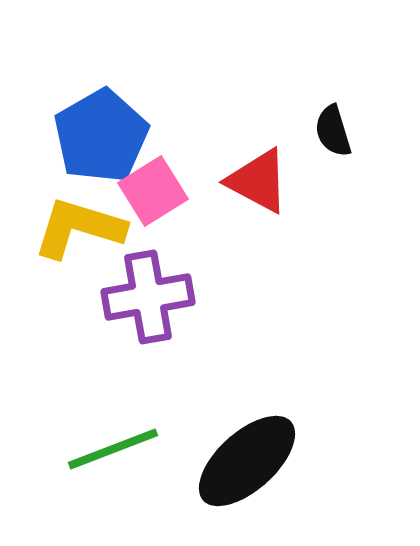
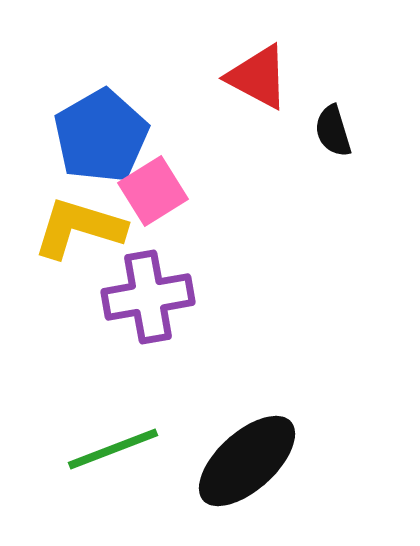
red triangle: moved 104 px up
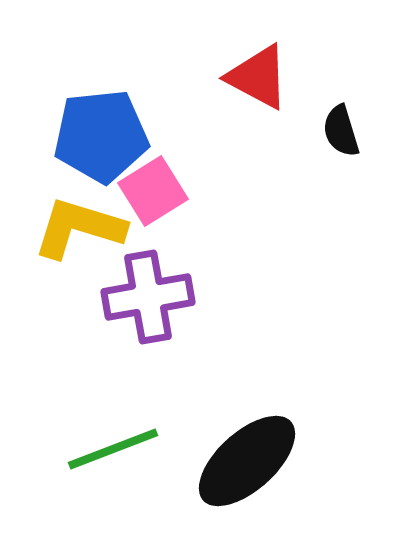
black semicircle: moved 8 px right
blue pentagon: rotated 24 degrees clockwise
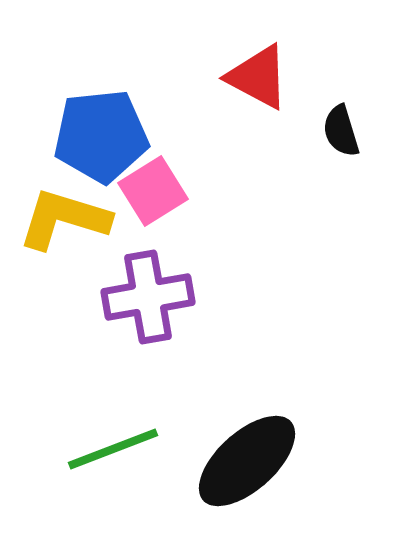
yellow L-shape: moved 15 px left, 9 px up
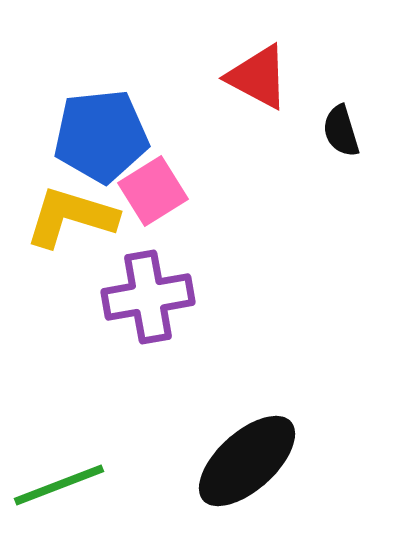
yellow L-shape: moved 7 px right, 2 px up
green line: moved 54 px left, 36 px down
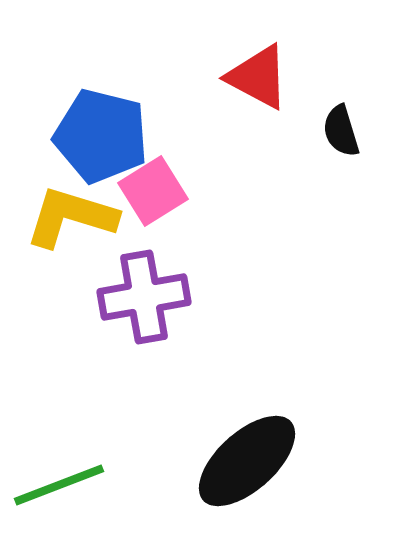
blue pentagon: rotated 20 degrees clockwise
purple cross: moved 4 px left
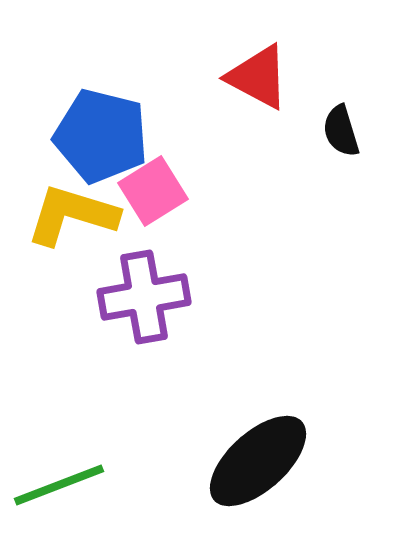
yellow L-shape: moved 1 px right, 2 px up
black ellipse: moved 11 px right
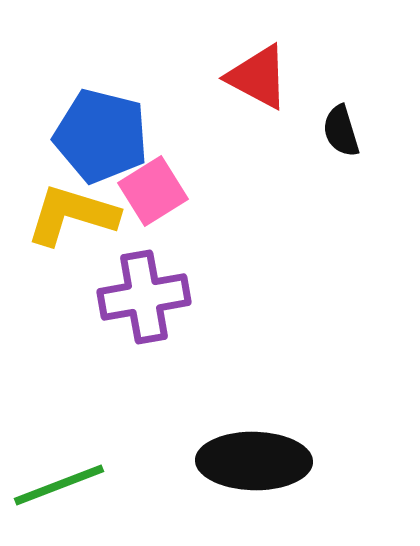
black ellipse: moved 4 px left; rotated 43 degrees clockwise
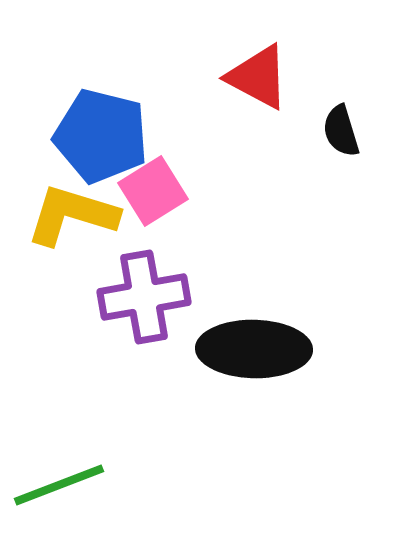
black ellipse: moved 112 px up
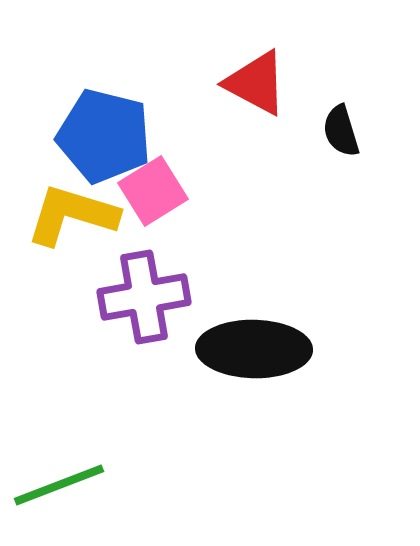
red triangle: moved 2 px left, 6 px down
blue pentagon: moved 3 px right
